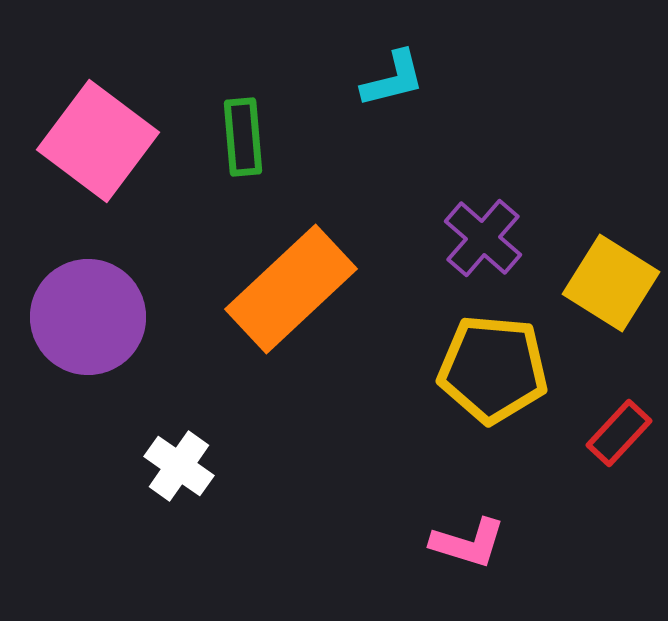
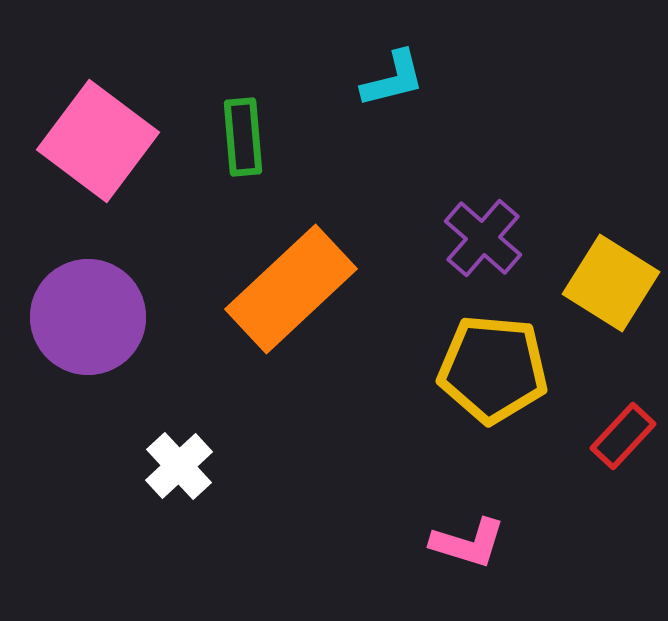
red rectangle: moved 4 px right, 3 px down
white cross: rotated 12 degrees clockwise
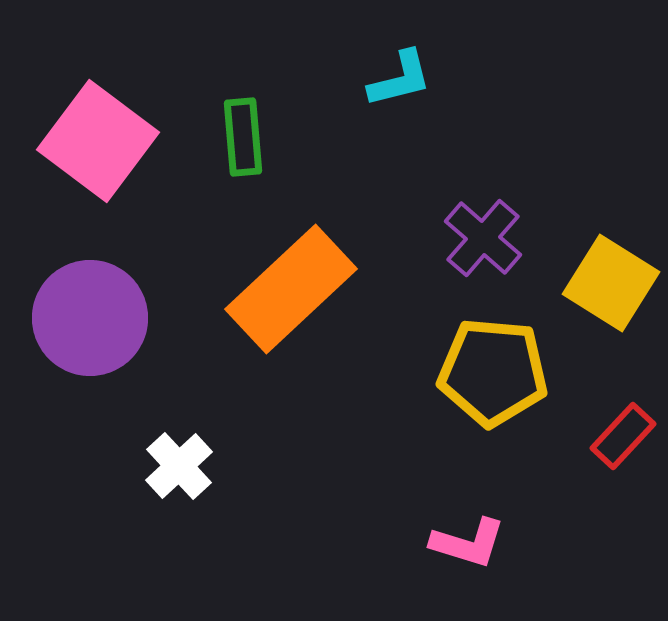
cyan L-shape: moved 7 px right
purple circle: moved 2 px right, 1 px down
yellow pentagon: moved 3 px down
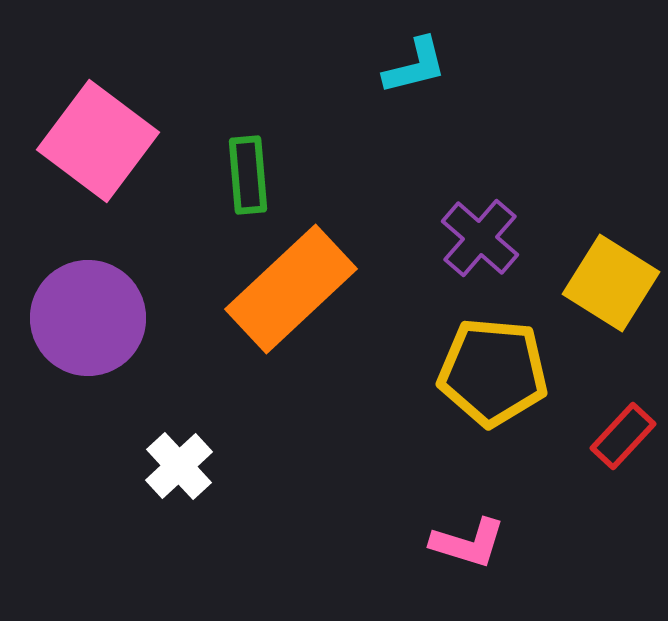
cyan L-shape: moved 15 px right, 13 px up
green rectangle: moved 5 px right, 38 px down
purple cross: moved 3 px left
purple circle: moved 2 px left
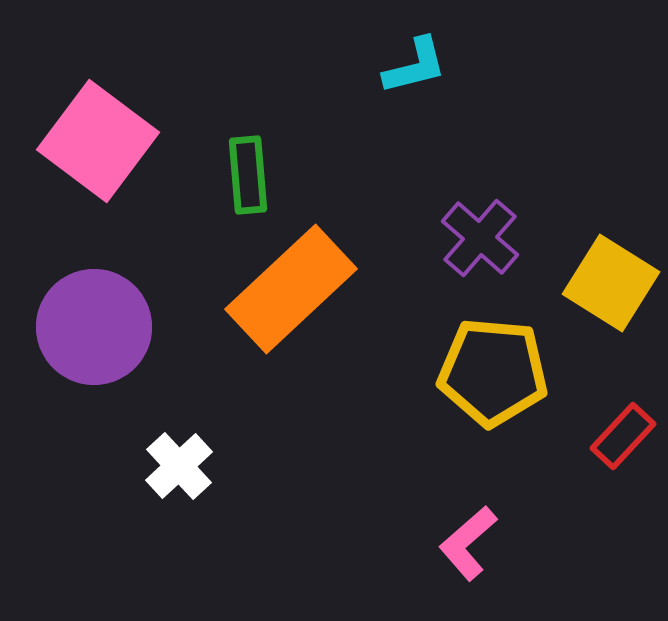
purple circle: moved 6 px right, 9 px down
pink L-shape: rotated 122 degrees clockwise
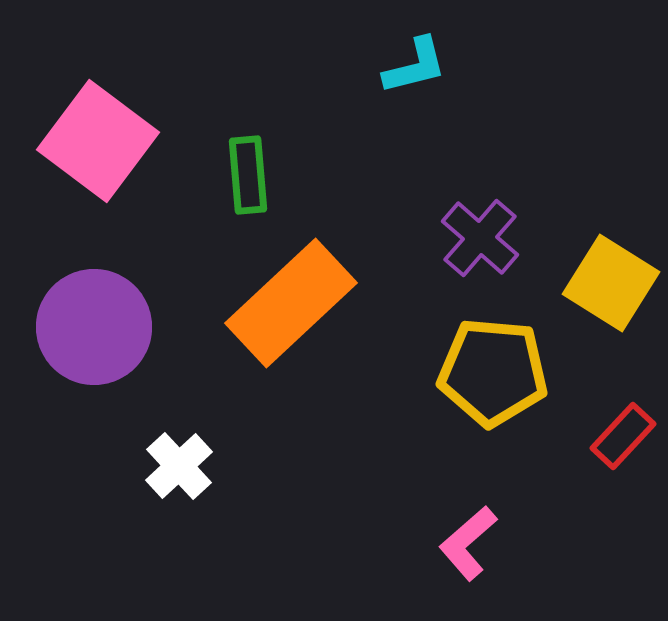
orange rectangle: moved 14 px down
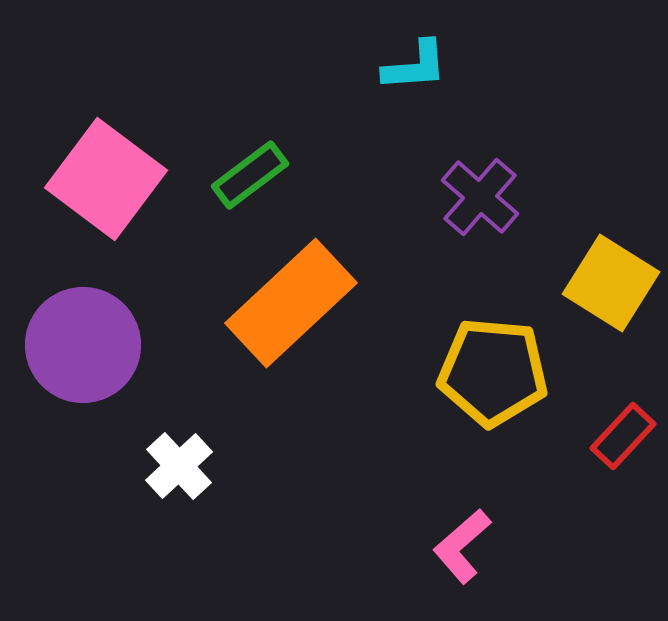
cyan L-shape: rotated 10 degrees clockwise
pink square: moved 8 px right, 38 px down
green rectangle: moved 2 px right; rotated 58 degrees clockwise
purple cross: moved 41 px up
purple circle: moved 11 px left, 18 px down
pink L-shape: moved 6 px left, 3 px down
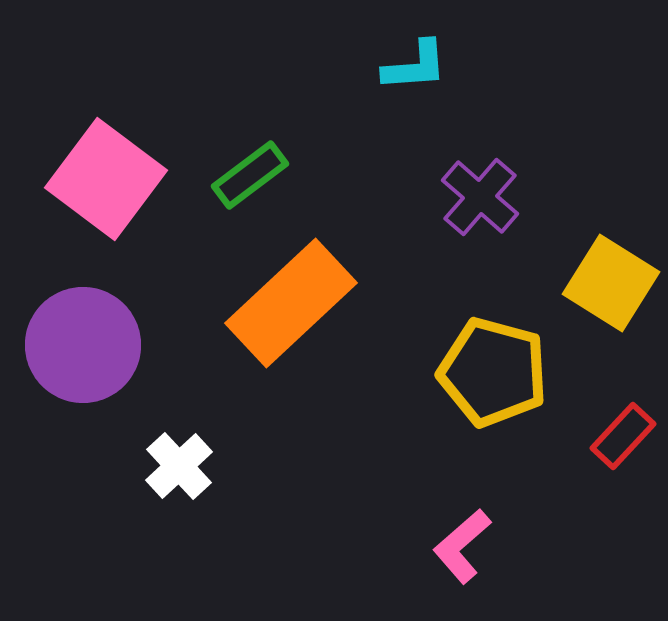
yellow pentagon: rotated 10 degrees clockwise
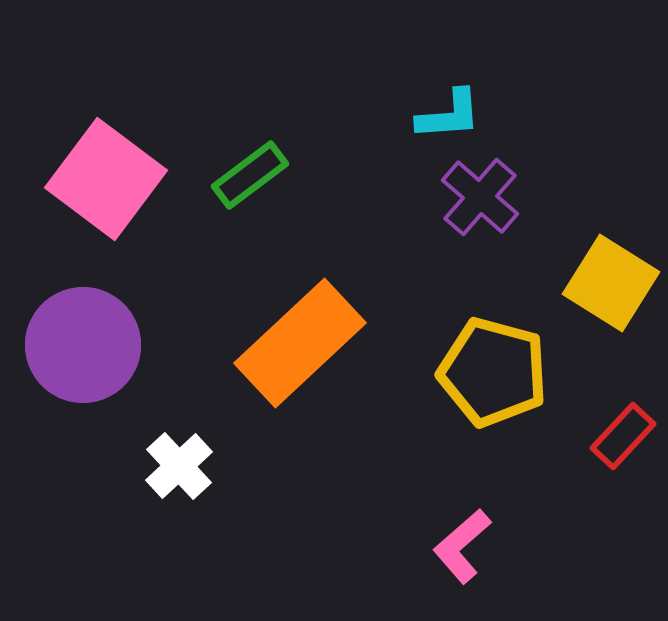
cyan L-shape: moved 34 px right, 49 px down
orange rectangle: moved 9 px right, 40 px down
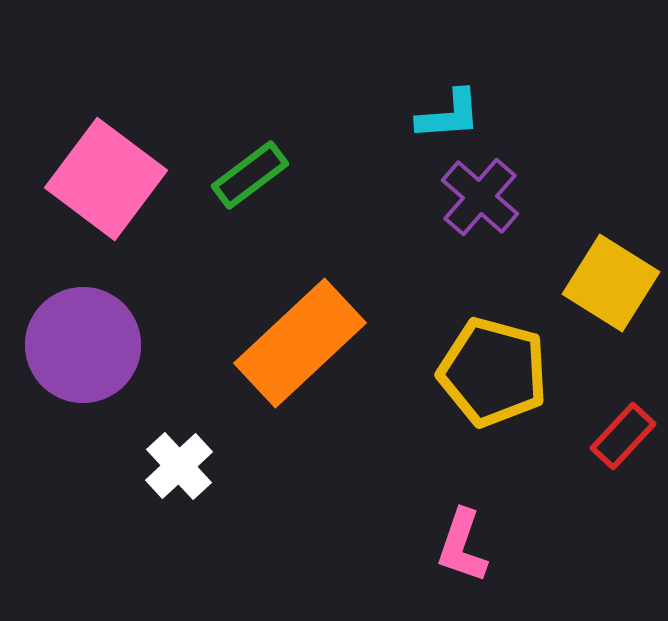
pink L-shape: rotated 30 degrees counterclockwise
